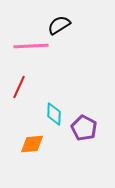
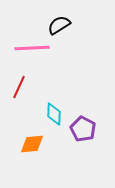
pink line: moved 1 px right, 2 px down
purple pentagon: moved 1 px left, 1 px down
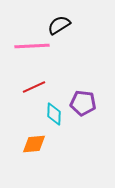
pink line: moved 2 px up
red line: moved 15 px right; rotated 40 degrees clockwise
purple pentagon: moved 26 px up; rotated 20 degrees counterclockwise
orange diamond: moved 2 px right
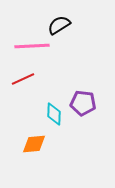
red line: moved 11 px left, 8 px up
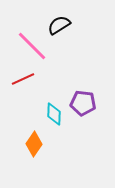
pink line: rotated 48 degrees clockwise
orange diamond: rotated 50 degrees counterclockwise
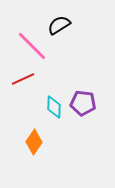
cyan diamond: moved 7 px up
orange diamond: moved 2 px up
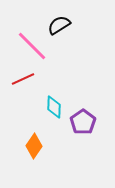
purple pentagon: moved 19 px down; rotated 30 degrees clockwise
orange diamond: moved 4 px down
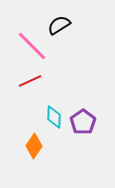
red line: moved 7 px right, 2 px down
cyan diamond: moved 10 px down
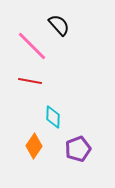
black semicircle: rotated 80 degrees clockwise
red line: rotated 35 degrees clockwise
cyan diamond: moved 1 px left
purple pentagon: moved 5 px left, 27 px down; rotated 15 degrees clockwise
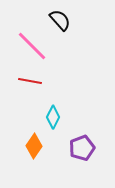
black semicircle: moved 1 px right, 5 px up
cyan diamond: rotated 25 degrees clockwise
purple pentagon: moved 4 px right, 1 px up
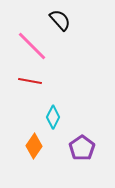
purple pentagon: rotated 15 degrees counterclockwise
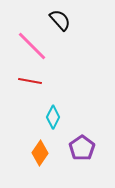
orange diamond: moved 6 px right, 7 px down
